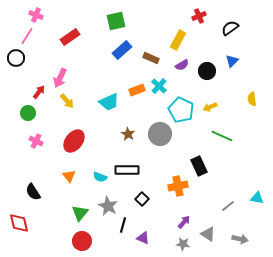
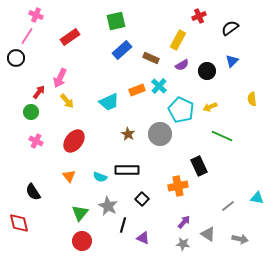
green circle at (28, 113): moved 3 px right, 1 px up
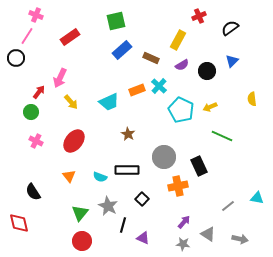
yellow arrow at (67, 101): moved 4 px right, 1 px down
gray circle at (160, 134): moved 4 px right, 23 px down
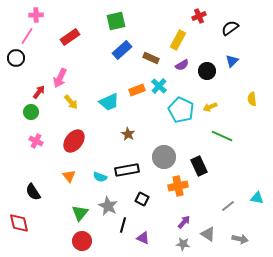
pink cross at (36, 15): rotated 24 degrees counterclockwise
black rectangle at (127, 170): rotated 10 degrees counterclockwise
black square at (142, 199): rotated 16 degrees counterclockwise
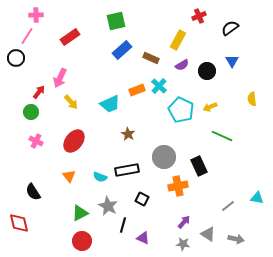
blue triangle at (232, 61): rotated 16 degrees counterclockwise
cyan trapezoid at (109, 102): moved 1 px right, 2 px down
green triangle at (80, 213): rotated 24 degrees clockwise
gray arrow at (240, 239): moved 4 px left
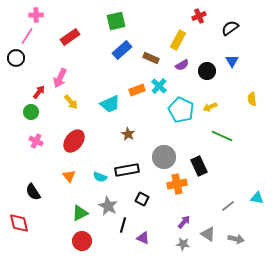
orange cross at (178, 186): moved 1 px left, 2 px up
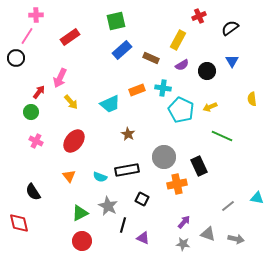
cyan cross at (159, 86): moved 4 px right, 2 px down; rotated 35 degrees counterclockwise
gray triangle at (208, 234): rotated 14 degrees counterclockwise
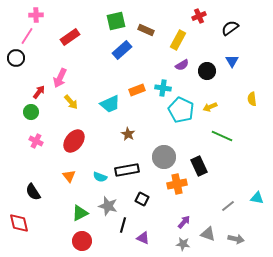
brown rectangle at (151, 58): moved 5 px left, 28 px up
gray star at (108, 206): rotated 12 degrees counterclockwise
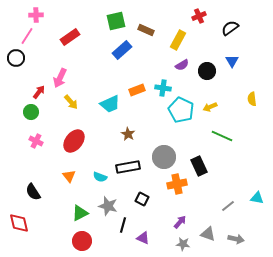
black rectangle at (127, 170): moved 1 px right, 3 px up
purple arrow at (184, 222): moved 4 px left
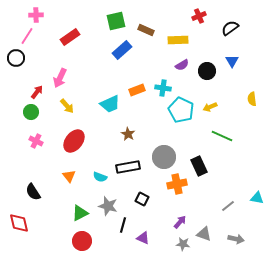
yellow rectangle at (178, 40): rotated 60 degrees clockwise
red arrow at (39, 92): moved 2 px left
yellow arrow at (71, 102): moved 4 px left, 4 px down
gray triangle at (208, 234): moved 4 px left
